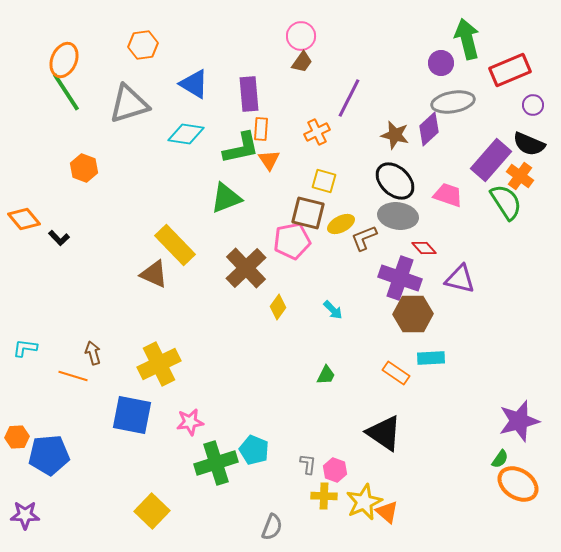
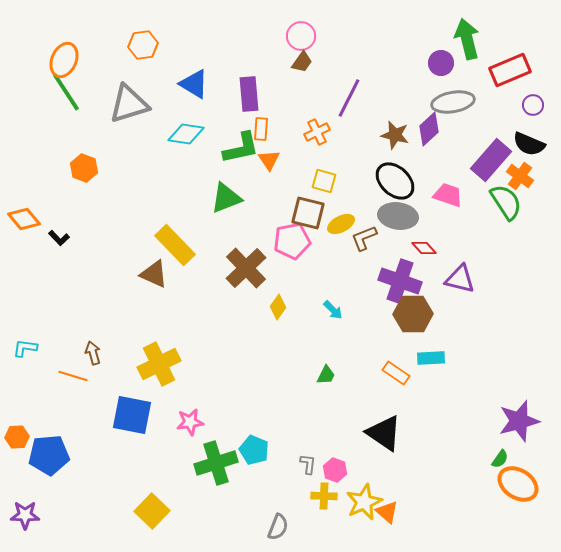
purple cross at (400, 278): moved 3 px down
gray semicircle at (272, 527): moved 6 px right
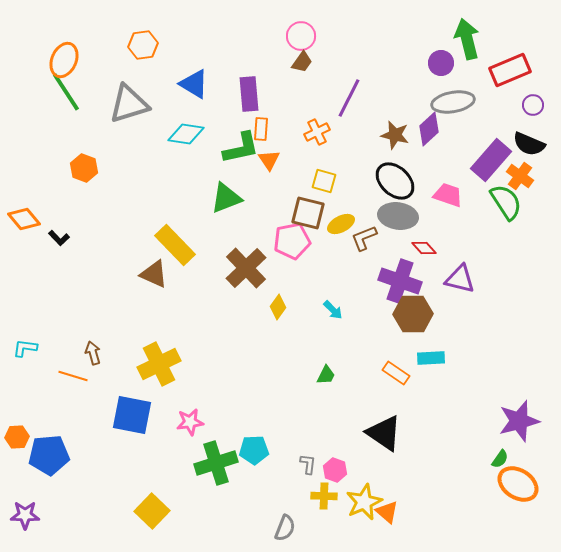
cyan pentagon at (254, 450): rotated 24 degrees counterclockwise
gray semicircle at (278, 527): moved 7 px right, 1 px down
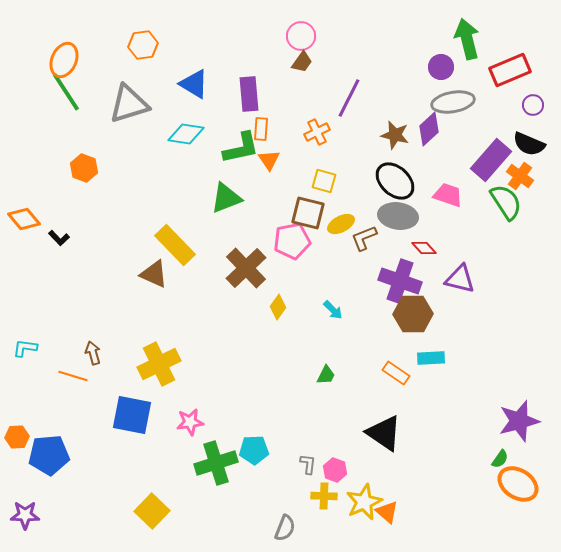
purple circle at (441, 63): moved 4 px down
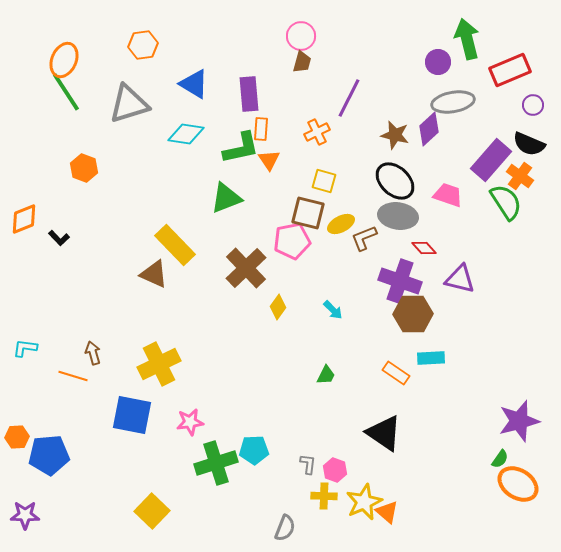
brown trapezoid at (302, 62): rotated 20 degrees counterclockwise
purple circle at (441, 67): moved 3 px left, 5 px up
orange diamond at (24, 219): rotated 72 degrees counterclockwise
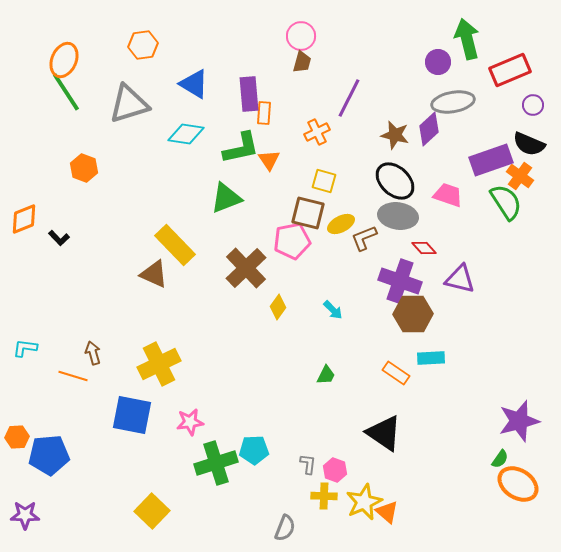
orange rectangle at (261, 129): moved 3 px right, 16 px up
purple rectangle at (491, 160): rotated 30 degrees clockwise
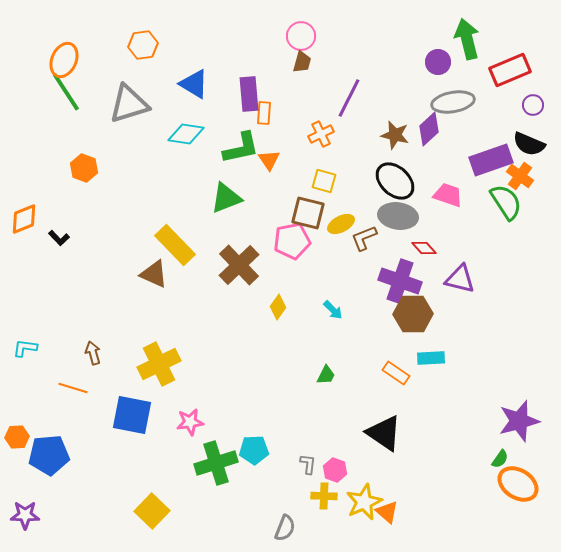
orange cross at (317, 132): moved 4 px right, 2 px down
brown cross at (246, 268): moved 7 px left, 3 px up
orange line at (73, 376): moved 12 px down
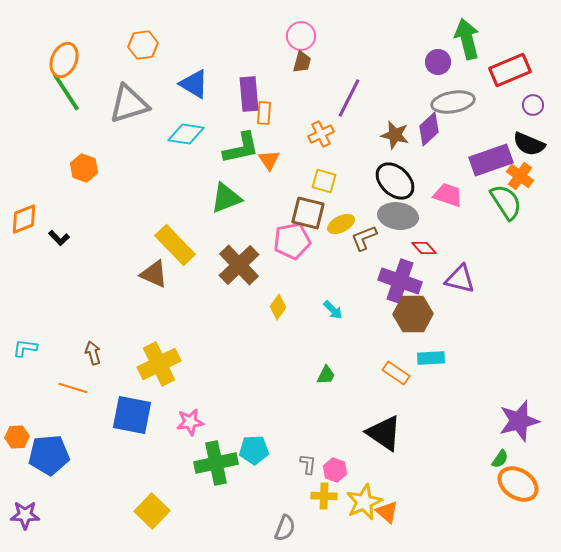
green cross at (216, 463): rotated 6 degrees clockwise
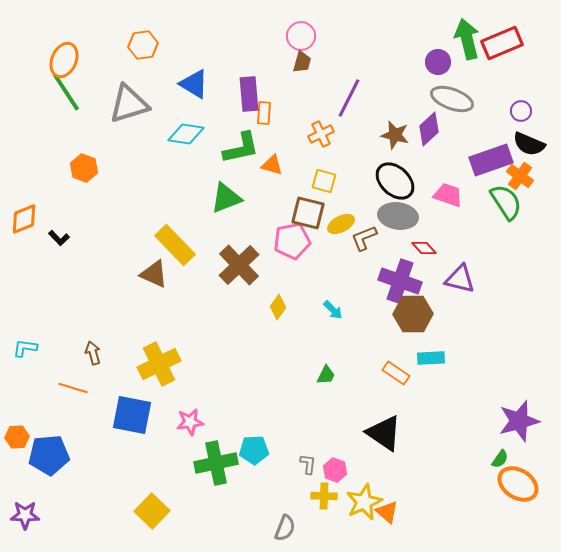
red rectangle at (510, 70): moved 8 px left, 27 px up
gray ellipse at (453, 102): moved 1 px left, 3 px up; rotated 30 degrees clockwise
purple circle at (533, 105): moved 12 px left, 6 px down
orange triangle at (269, 160): moved 3 px right, 5 px down; rotated 40 degrees counterclockwise
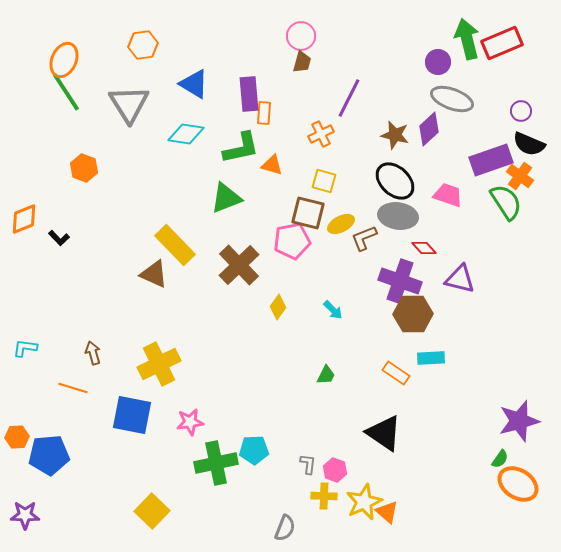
gray triangle at (129, 104): rotated 45 degrees counterclockwise
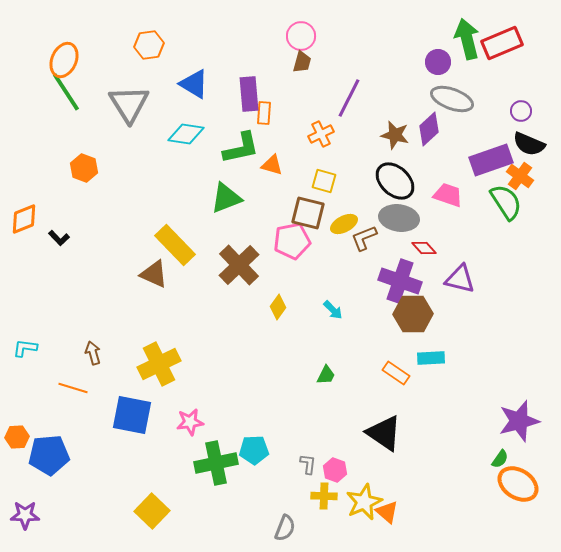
orange hexagon at (143, 45): moved 6 px right
gray ellipse at (398, 216): moved 1 px right, 2 px down
yellow ellipse at (341, 224): moved 3 px right
